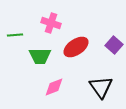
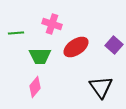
pink cross: moved 1 px right, 1 px down
green line: moved 1 px right, 2 px up
pink diamond: moved 19 px left; rotated 30 degrees counterclockwise
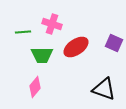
green line: moved 7 px right, 1 px up
purple square: moved 2 px up; rotated 18 degrees counterclockwise
green trapezoid: moved 2 px right, 1 px up
black triangle: moved 3 px right, 2 px down; rotated 35 degrees counterclockwise
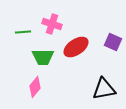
purple square: moved 1 px left, 1 px up
green trapezoid: moved 1 px right, 2 px down
black triangle: rotated 30 degrees counterclockwise
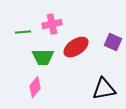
pink cross: rotated 30 degrees counterclockwise
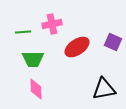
red ellipse: moved 1 px right
green trapezoid: moved 10 px left, 2 px down
pink diamond: moved 1 px right, 2 px down; rotated 40 degrees counterclockwise
